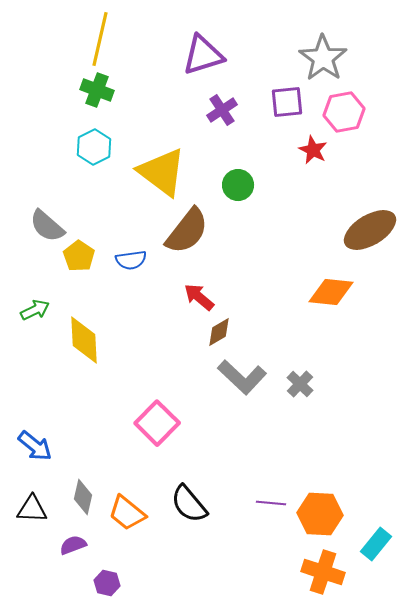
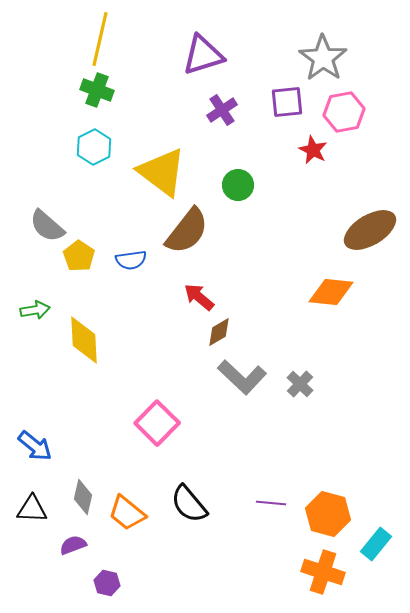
green arrow: rotated 16 degrees clockwise
orange hexagon: moved 8 px right; rotated 12 degrees clockwise
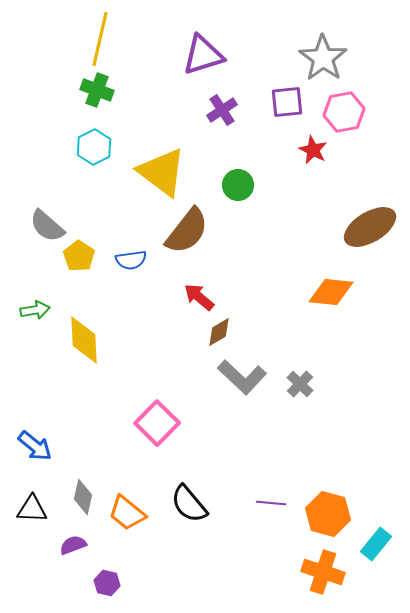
brown ellipse: moved 3 px up
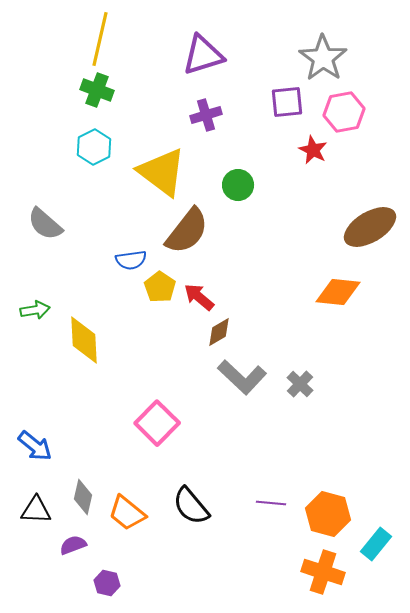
purple cross: moved 16 px left, 5 px down; rotated 16 degrees clockwise
gray semicircle: moved 2 px left, 2 px up
yellow pentagon: moved 81 px right, 31 px down
orange diamond: moved 7 px right
black semicircle: moved 2 px right, 2 px down
black triangle: moved 4 px right, 1 px down
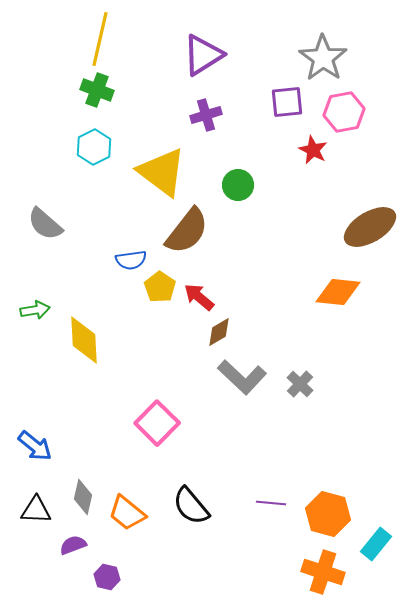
purple triangle: rotated 15 degrees counterclockwise
purple hexagon: moved 6 px up
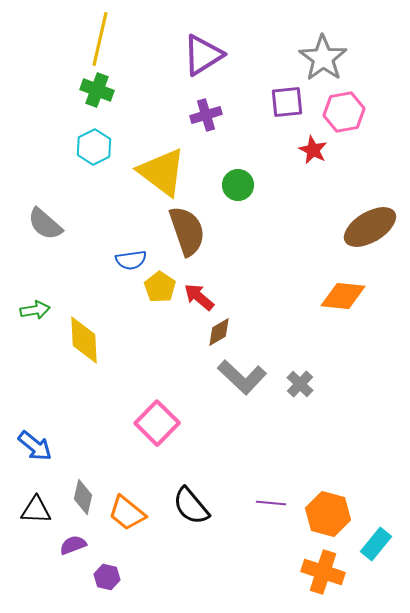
brown semicircle: rotated 57 degrees counterclockwise
orange diamond: moved 5 px right, 4 px down
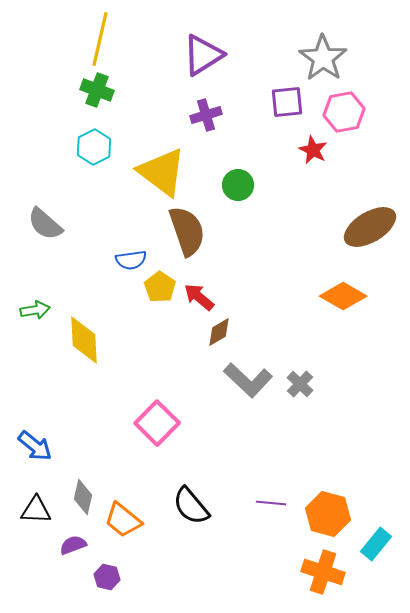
orange diamond: rotated 24 degrees clockwise
gray L-shape: moved 6 px right, 3 px down
orange trapezoid: moved 4 px left, 7 px down
